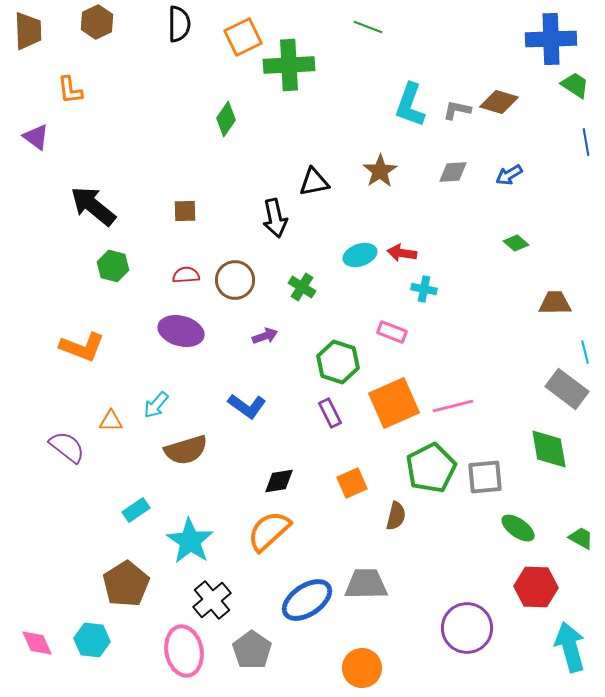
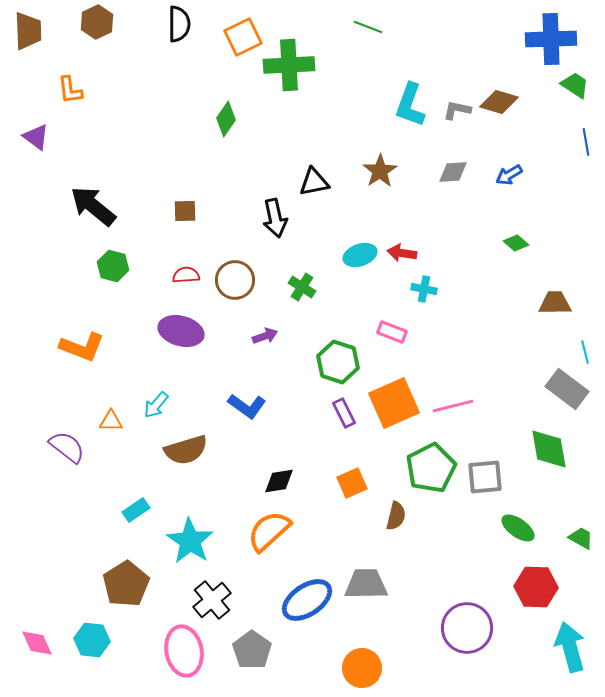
purple rectangle at (330, 413): moved 14 px right
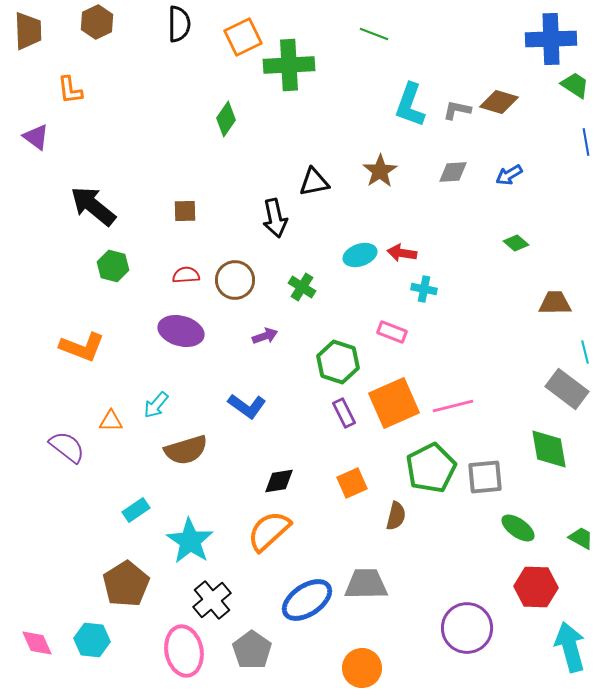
green line at (368, 27): moved 6 px right, 7 px down
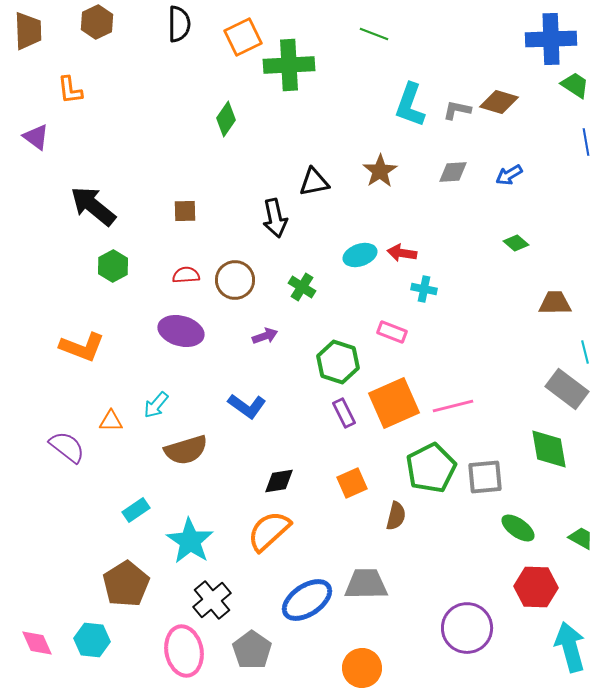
green hexagon at (113, 266): rotated 16 degrees clockwise
